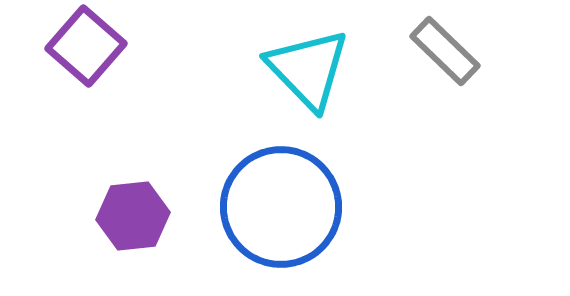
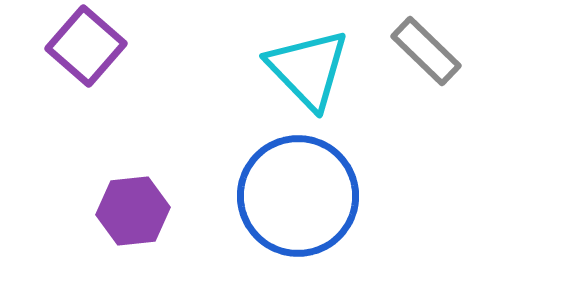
gray rectangle: moved 19 px left
blue circle: moved 17 px right, 11 px up
purple hexagon: moved 5 px up
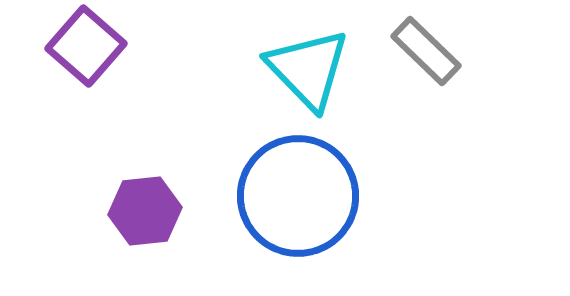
purple hexagon: moved 12 px right
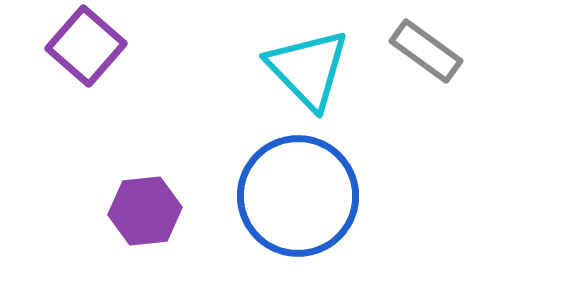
gray rectangle: rotated 8 degrees counterclockwise
